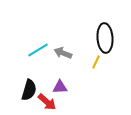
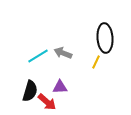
cyan line: moved 6 px down
black semicircle: moved 1 px right, 1 px down
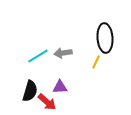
gray arrow: rotated 30 degrees counterclockwise
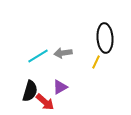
purple triangle: rotated 28 degrees counterclockwise
red arrow: moved 2 px left
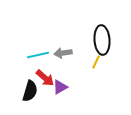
black ellipse: moved 3 px left, 2 px down
cyan line: moved 1 px up; rotated 20 degrees clockwise
red arrow: moved 24 px up
